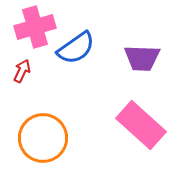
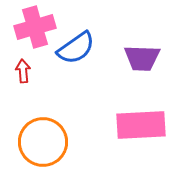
red arrow: moved 1 px right; rotated 30 degrees counterclockwise
pink rectangle: rotated 45 degrees counterclockwise
orange circle: moved 4 px down
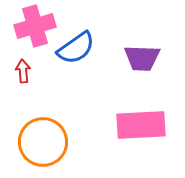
pink cross: moved 1 px up
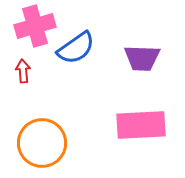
orange circle: moved 1 px left, 1 px down
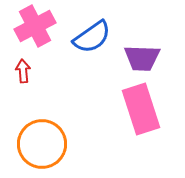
pink cross: rotated 12 degrees counterclockwise
blue semicircle: moved 16 px right, 11 px up
pink rectangle: moved 16 px up; rotated 75 degrees clockwise
orange circle: moved 1 px down
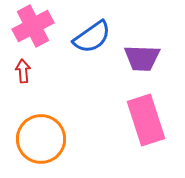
pink cross: moved 2 px left
pink rectangle: moved 5 px right, 11 px down
orange circle: moved 1 px left, 5 px up
